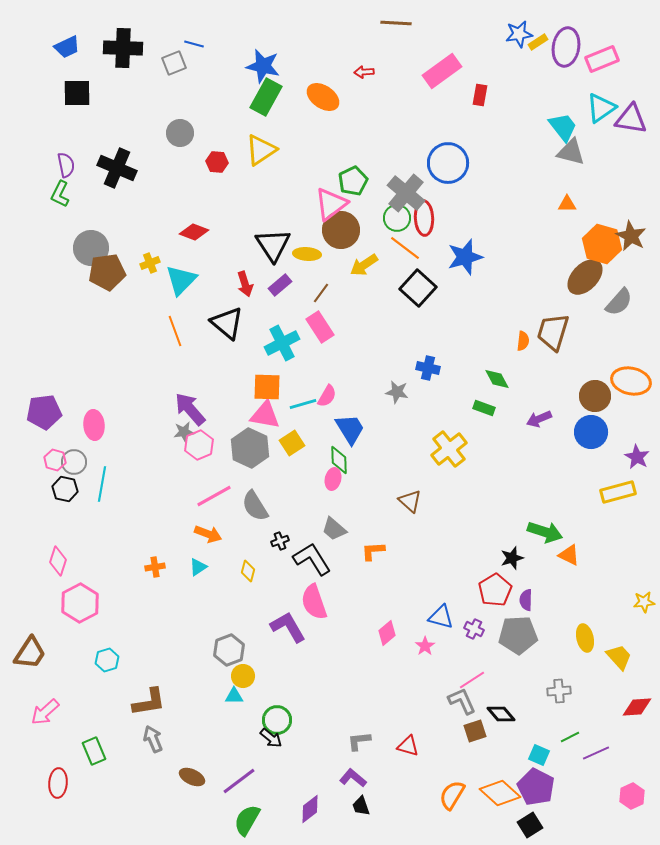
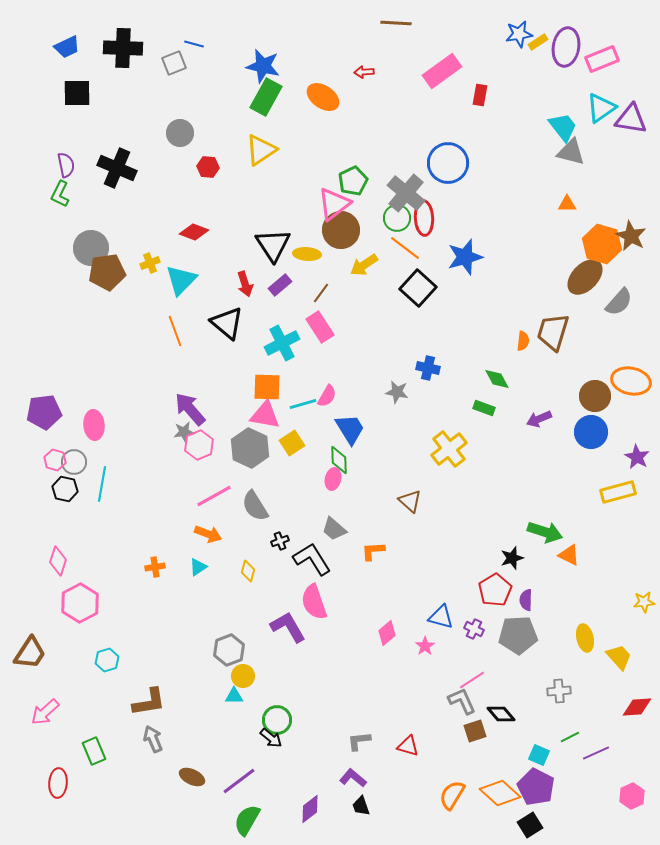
red hexagon at (217, 162): moved 9 px left, 5 px down
pink triangle at (331, 204): moved 3 px right
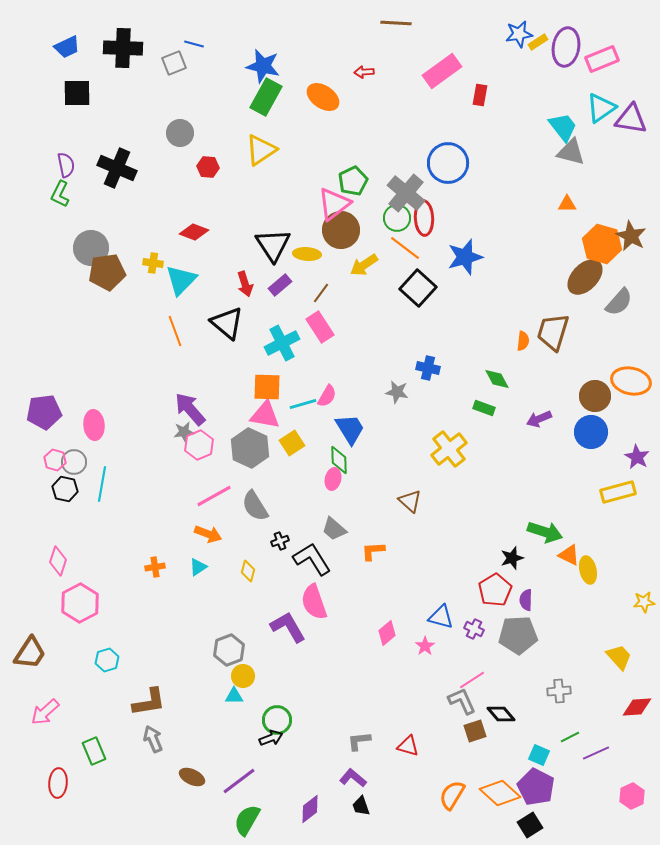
yellow cross at (150, 263): moved 3 px right; rotated 30 degrees clockwise
yellow ellipse at (585, 638): moved 3 px right, 68 px up
black arrow at (271, 738): rotated 60 degrees counterclockwise
